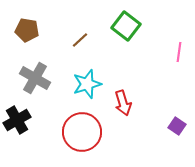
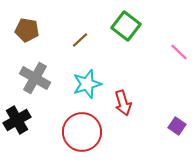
pink line: rotated 54 degrees counterclockwise
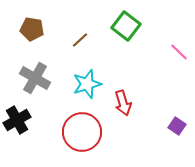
brown pentagon: moved 5 px right, 1 px up
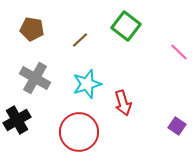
red circle: moved 3 px left
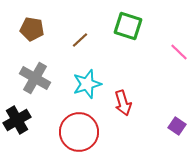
green square: moved 2 px right; rotated 20 degrees counterclockwise
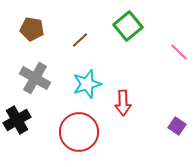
green square: rotated 32 degrees clockwise
red arrow: rotated 15 degrees clockwise
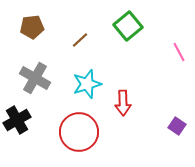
brown pentagon: moved 2 px up; rotated 15 degrees counterclockwise
pink line: rotated 18 degrees clockwise
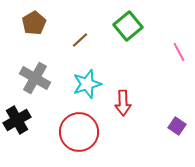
brown pentagon: moved 2 px right, 4 px up; rotated 25 degrees counterclockwise
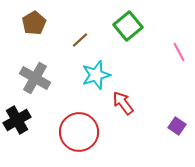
cyan star: moved 9 px right, 9 px up
red arrow: rotated 145 degrees clockwise
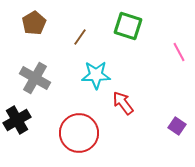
green square: rotated 32 degrees counterclockwise
brown line: moved 3 px up; rotated 12 degrees counterclockwise
cyan star: rotated 16 degrees clockwise
red circle: moved 1 px down
